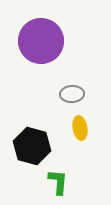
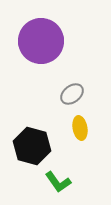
gray ellipse: rotated 35 degrees counterclockwise
green L-shape: rotated 140 degrees clockwise
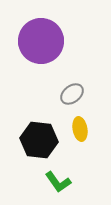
yellow ellipse: moved 1 px down
black hexagon: moved 7 px right, 6 px up; rotated 9 degrees counterclockwise
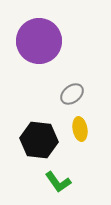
purple circle: moved 2 px left
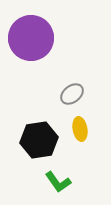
purple circle: moved 8 px left, 3 px up
black hexagon: rotated 15 degrees counterclockwise
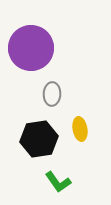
purple circle: moved 10 px down
gray ellipse: moved 20 px left; rotated 50 degrees counterclockwise
black hexagon: moved 1 px up
